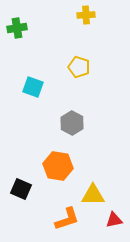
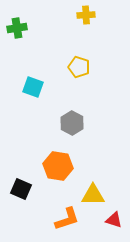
red triangle: rotated 30 degrees clockwise
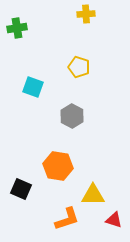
yellow cross: moved 1 px up
gray hexagon: moved 7 px up
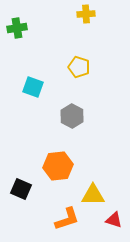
orange hexagon: rotated 16 degrees counterclockwise
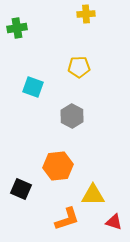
yellow pentagon: rotated 20 degrees counterclockwise
red triangle: moved 2 px down
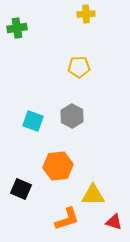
cyan square: moved 34 px down
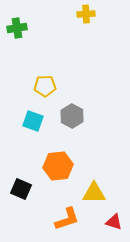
yellow pentagon: moved 34 px left, 19 px down
yellow triangle: moved 1 px right, 2 px up
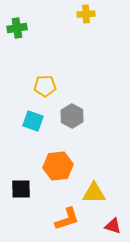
black square: rotated 25 degrees counterclockwise
red triangle: moved 1 px left, 4 px down
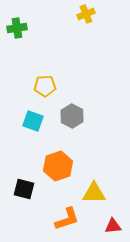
yellow cross: rotated 18 degrees counterclockwise
orange hexagon: rotated 12 degrees counterclockwise
black square: moved 3 px right; rotated 15 degrees clockwise
red triangle: rotated 24 degrees counterclockwise
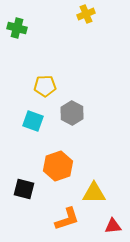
green cross: rotated 24 degrees clockwise
gray hexagon: moved 3 px up
